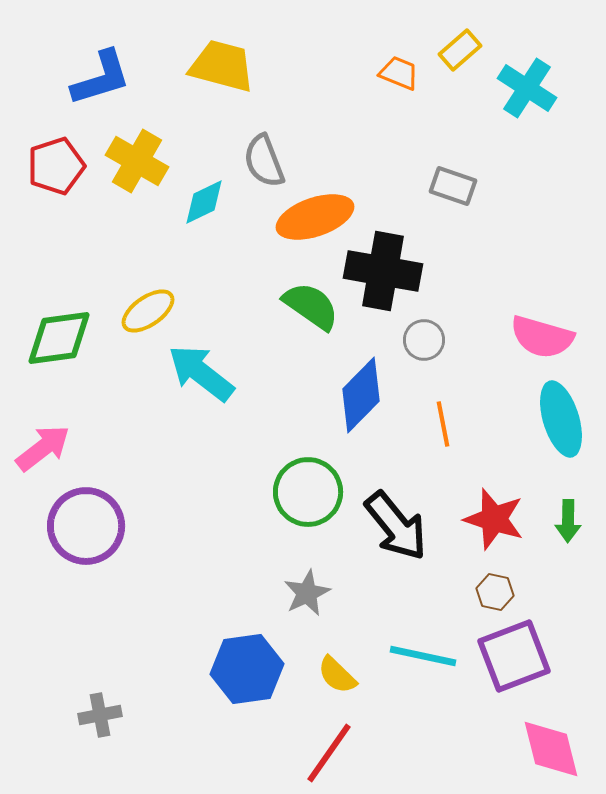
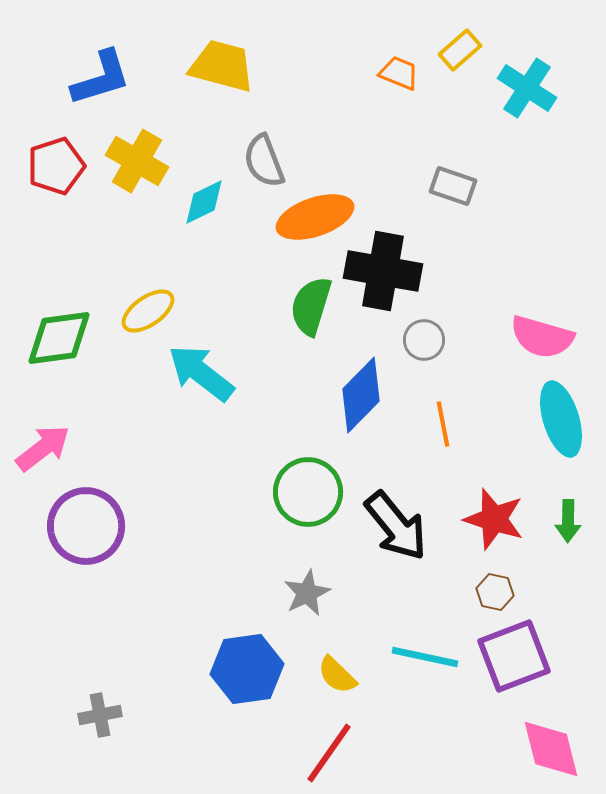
green semicircle: rotated 108 degrees counterclockwise
cyan line: moved 2 px right, 1 px down
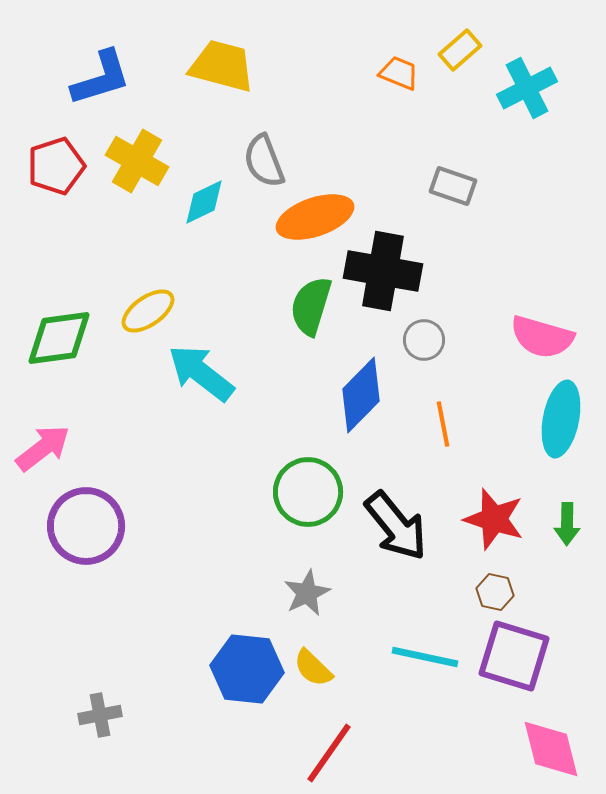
cyan cross: rotated 30 degrees clockwise
cyan ellipse: rotated 28 degrees clockwise
green arrow: moved 1 px left, 3 px down
purple square: rotated 38 degrees clockwise
blue hexagon: rotated 14 degrees clockwise
yellow semicircle: moved 24 px left, 7 px up
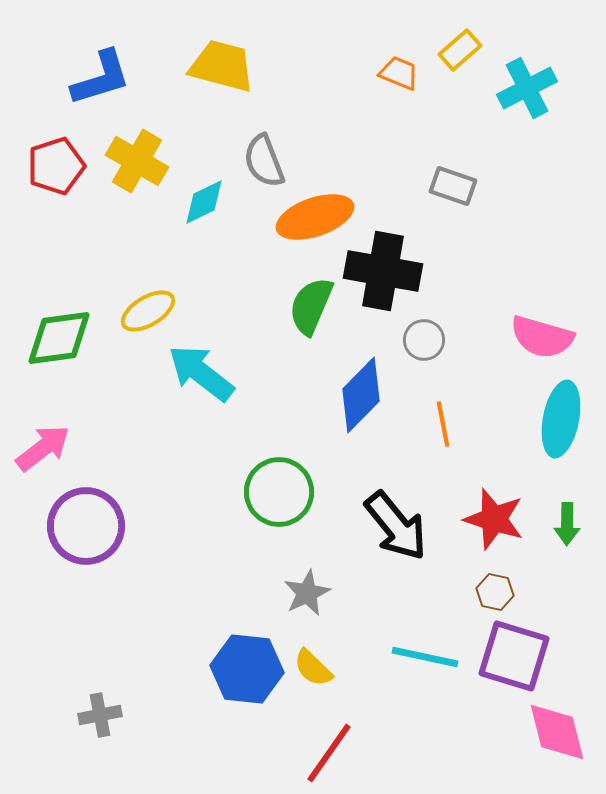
green semicircle: rotated 6 degrees clockwise
yellow ellipse: rotated 4 degrees clockwise
green circle: moved 29 px left
pink diamond: moved 6 px right, 17 px up
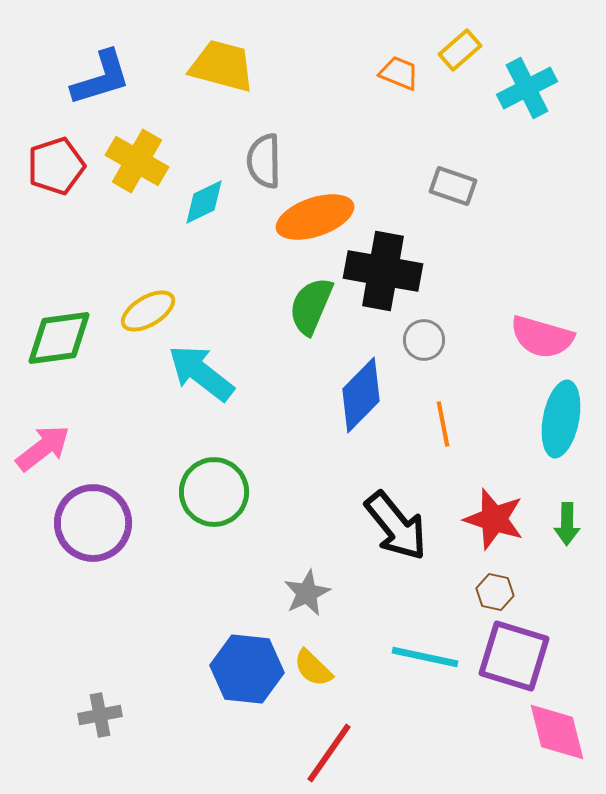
gray semicircle: rotated 20 degrees clockwise
green circle: moved 65 px left
purple circle: moved 7 px right, 3 px up
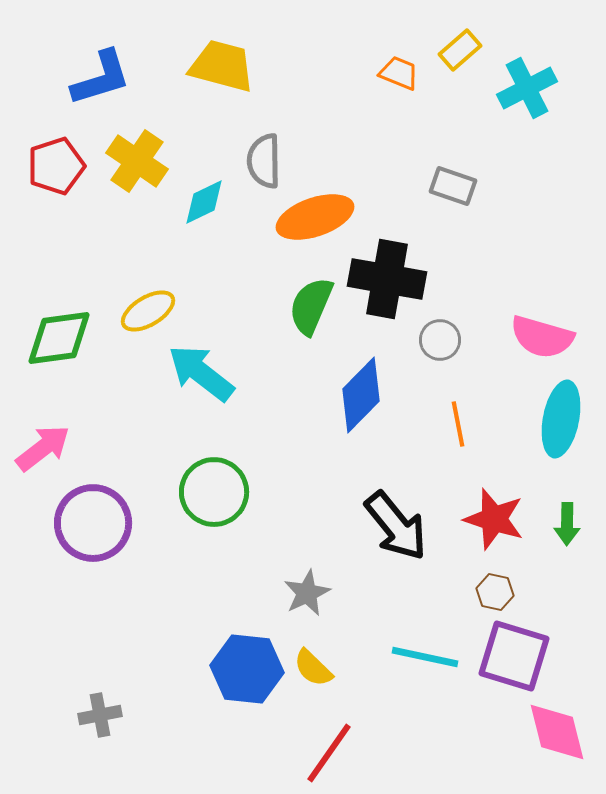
yellow cross: rotated 4 degrees clockwise
black cross: moved 4 px right, 8 px down
gray circle: moved 16 px right
orange line: moved 15 px right
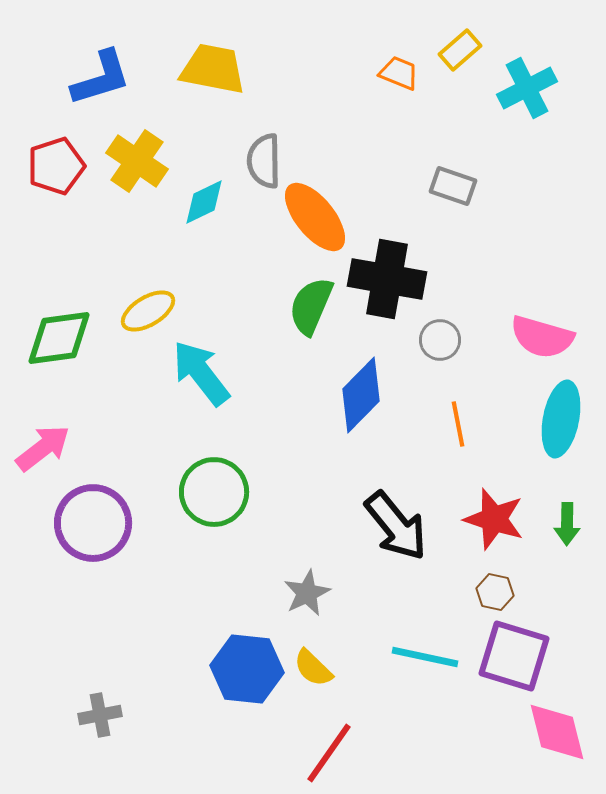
yellow trapezoid: moved 9 px left, 3 px down; rotated 4 degrees counterclockwise
orange ellipse: rotated 70 degrees clockwise
cyan arrow: rotated 14 degrees clockwise
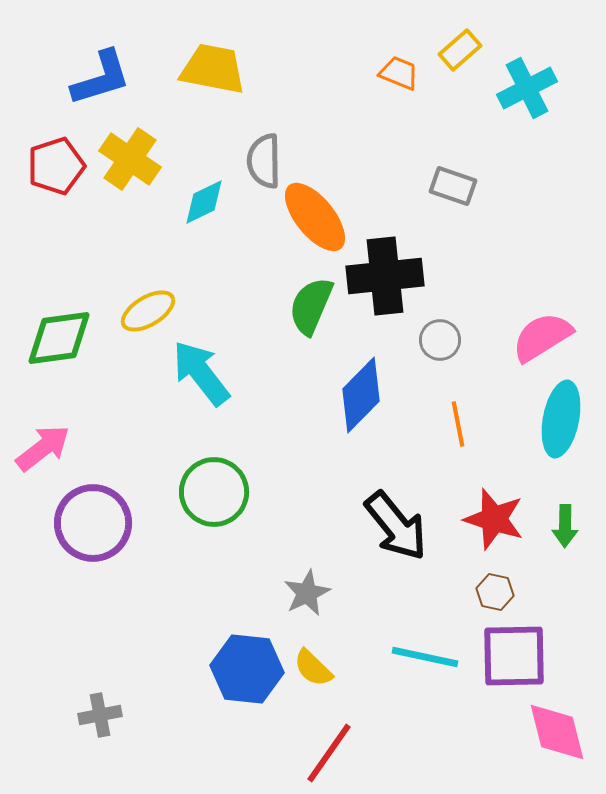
yellow cross: moved 7 px left, 2 px up
black cross: moved 2 px left, 3 px up; rotated 16 degrees counterclockwise
pink semicircle: rotated 132 degrees clockwise
green arrow: moved 2 px left, 2 px down
purple square: rotated 18 degrees counterclockwise
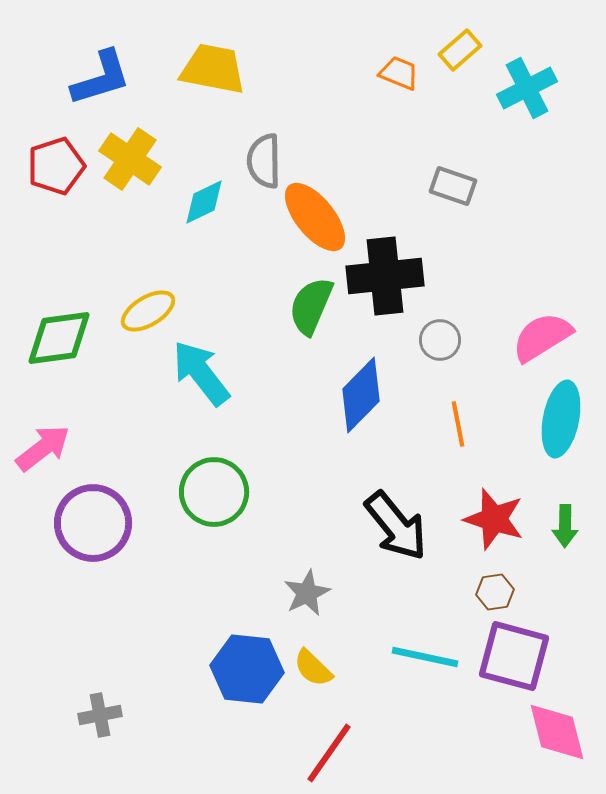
brown hexagon: rotated 21 degrees counterclockwise
purple square: rotated 16 degrees clockwise
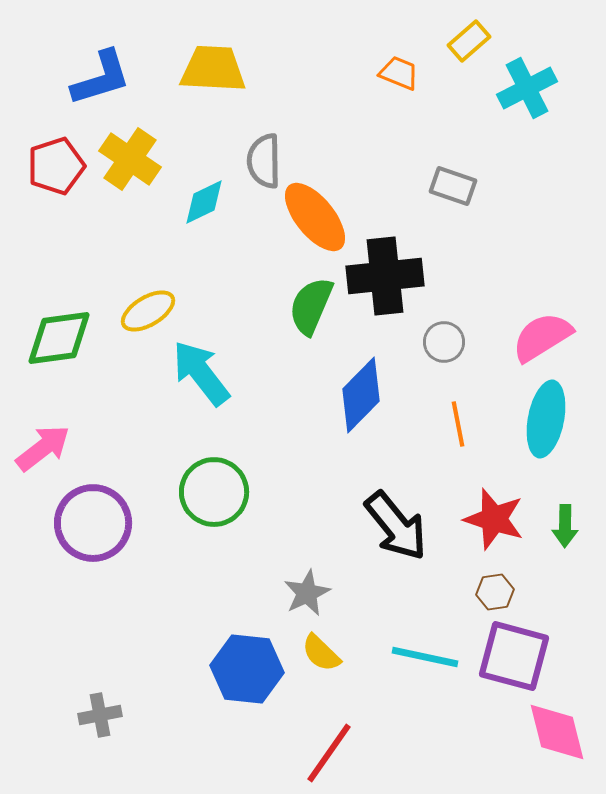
yellow rectangle: moved 9 px right, 9 px up
yellow trapezoid: rotated 8 degrees counterclockwise
gray circle: moved 4 px right, 2 px down
cyan ellipse: moved 15 px left
yellow semicircle: moved 8 px right, 15 px up
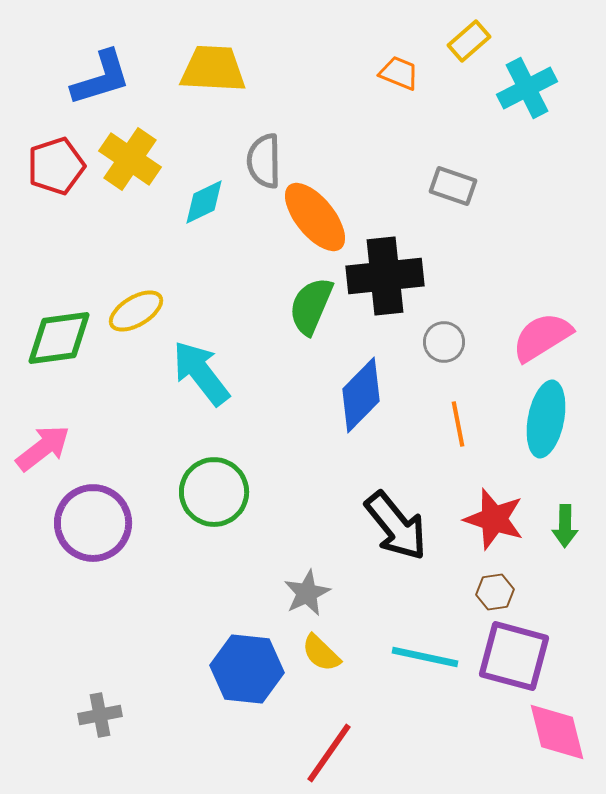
yellow ellipse: moved 12 px left
